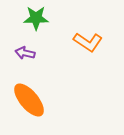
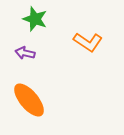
green star: moved 1 px left, 1 px down; rotated 20 degrees clockwise
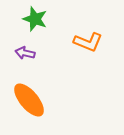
orange L-shape: rotated 12 degrees counterclockwise
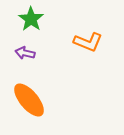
green star: moved 4 px left; rotated 15 degrees clockwise
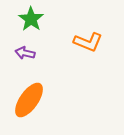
orange ellipse: rotated 75 degrees clockwise
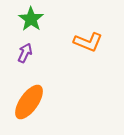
purple arrow: rotated 102 degrees clockwise
orange ellipse: moved 2 px down
